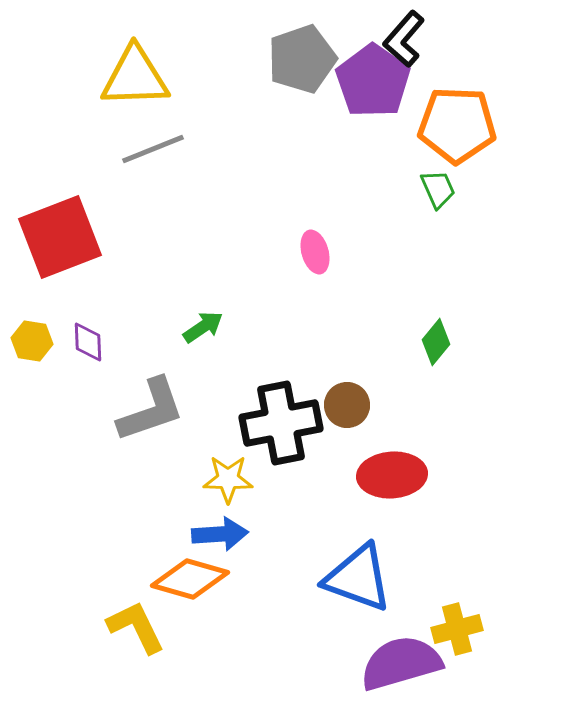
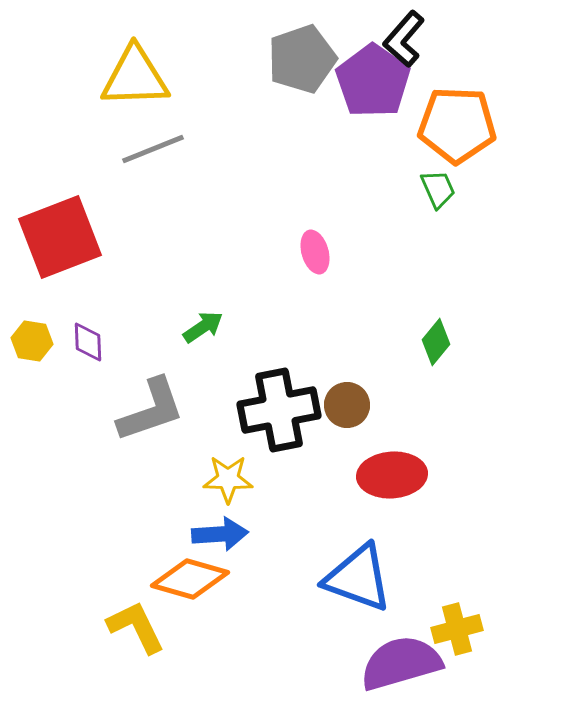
black cross: moved 2 px left, 13 px up
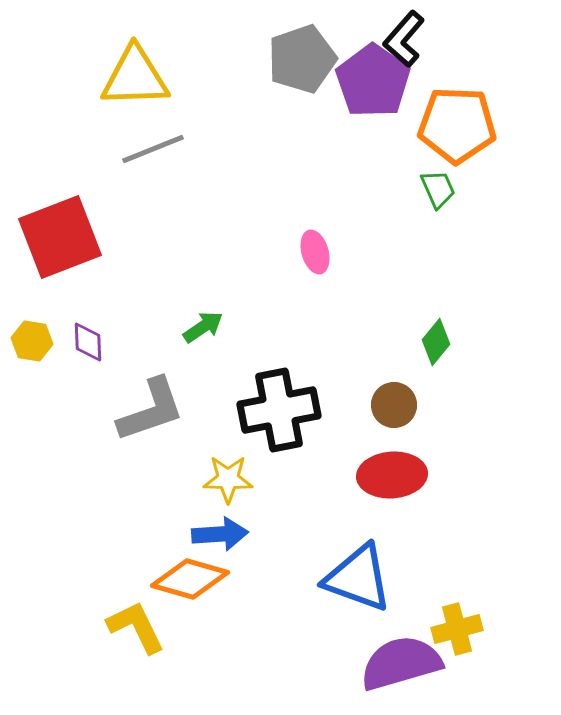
brown circle: moved 47 px right
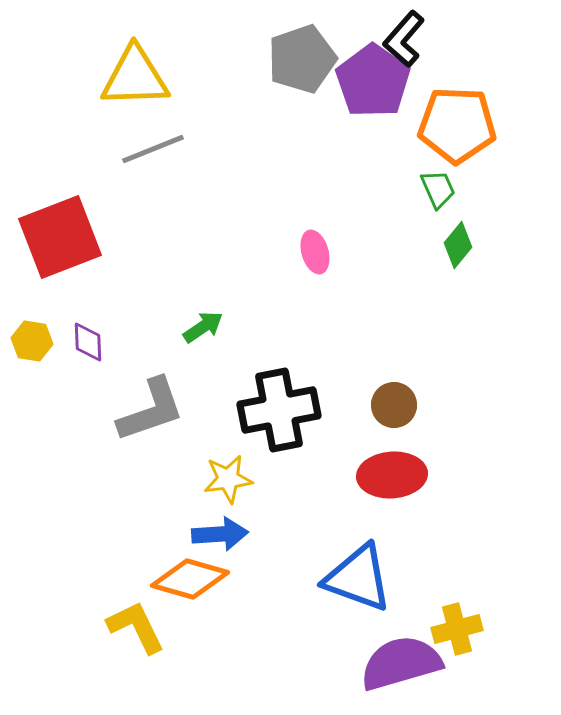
green diamond: moved 22 px right, 97 px up
yellow star: rotated 9 degrees counterclockwise
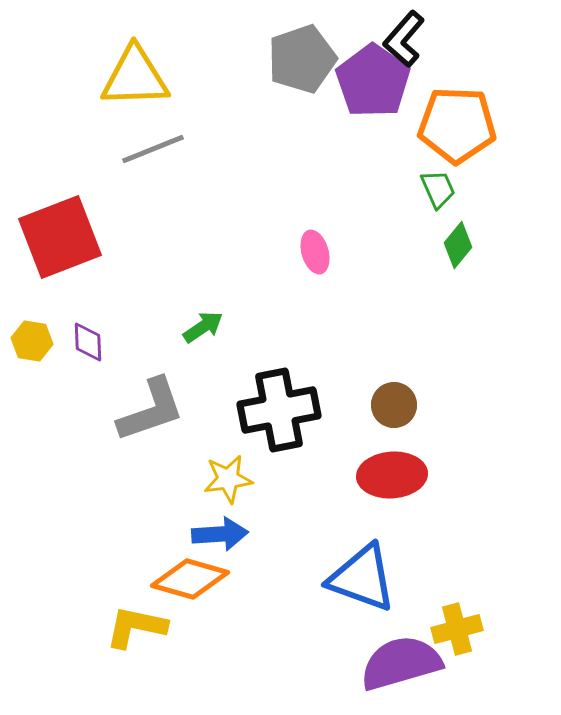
blue triangle: moved 4 px right
yellow L-shape: rotated 52 degrees counterclockwise
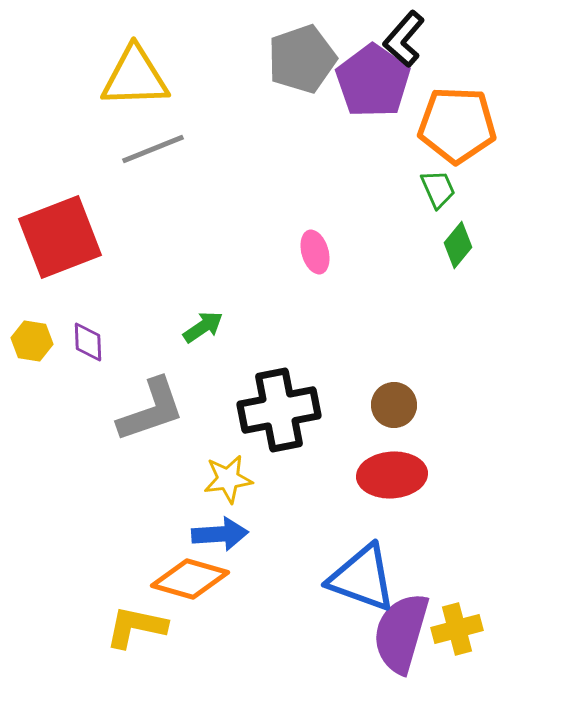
purple semicircle: moved 30 px up; rotated 58 degrees counterclockwise
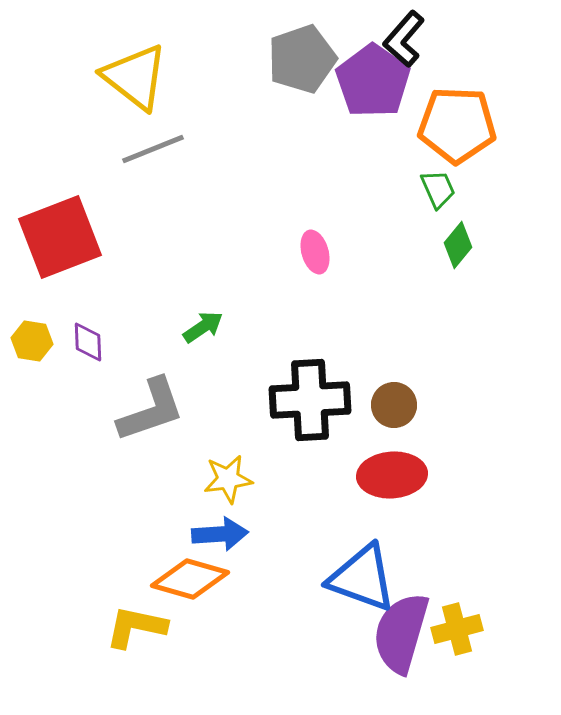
yellow triangle: rotated 40 degrees clockwise
black cross: moved 31 px right, 10 px up; rotated 8 degrees clockwise
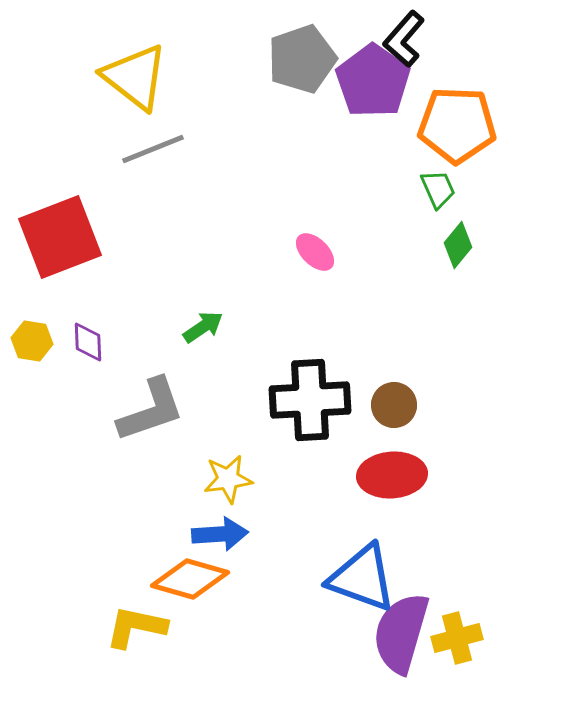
pink ellipse: rotated 30 degrees counterclockwise
yellow cross: moved 9 px down
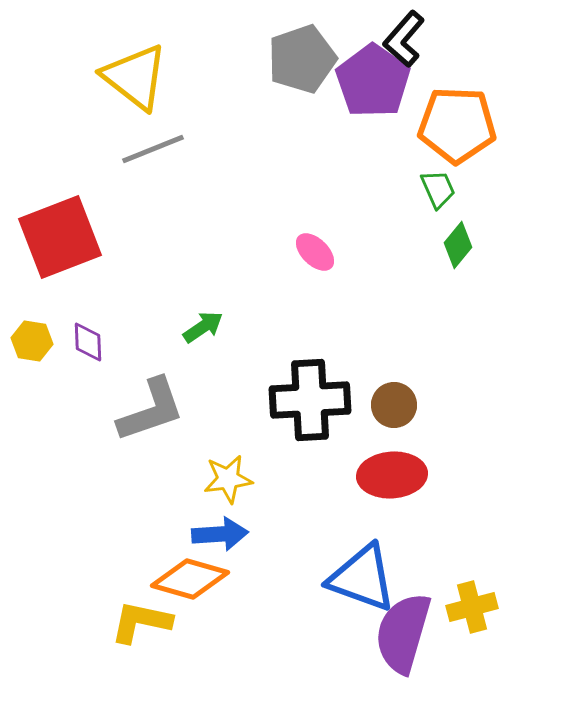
yellow L-shape: moved 5 px right, 5 px up
purple semicircle: moved 2 px right
yellow cross: moved 15 px right, 31 px up
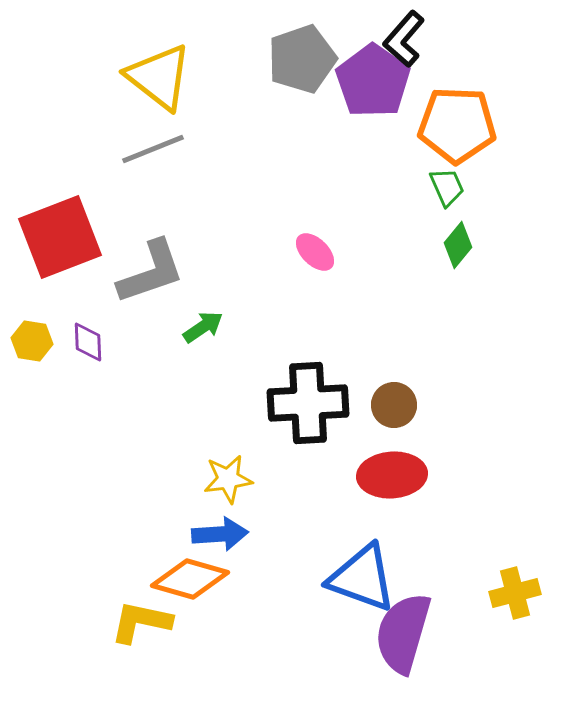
yellow triangle: moved 24 px right
green trapezoid: moved 9 px right, 2 px up
black cross: moved 2 px left, 3 px down
gray L-shape: moved 138 px up
yellow cross: moved 43 px right, 14 px up
